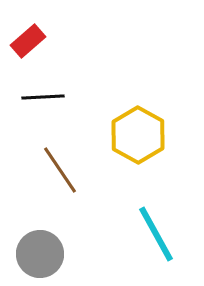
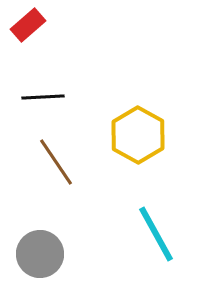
red rectangle: moved 16 px up
brown line: moved 4 px left, 8 px up
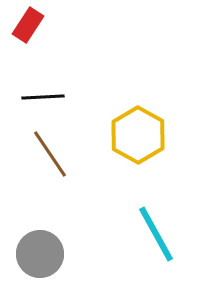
red rectangle: rotated 16 degrees counterclockwise
brown line: moved 6 px left, 8 px up
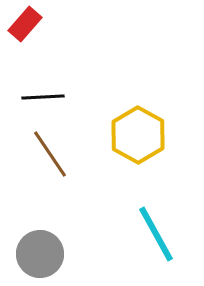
red rectangle: moved 3 px left, 1 px up; rotated 8 degrees clockwise
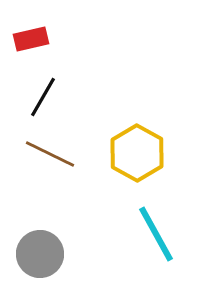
red rectangle: moved 6 px right, 15 px down; rotated 36 degrees clockwise
black line: rotated 57 degrees counterclockwise
yellow hexagon: moved 1 px left, 18 px down
brown line: rotated 30 degrees counterclockwise
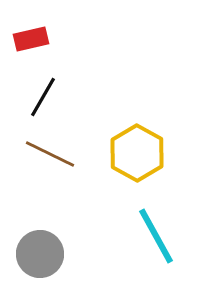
cyan line: moved 2 px down
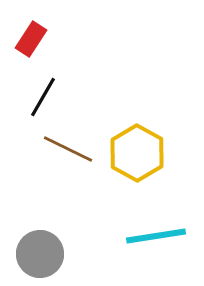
red rectangle: rotated 44 degrees counterclockwise
brown line: moved 18 px right, 5 px up
cyan line: rotated 70 degrees counterclockwise
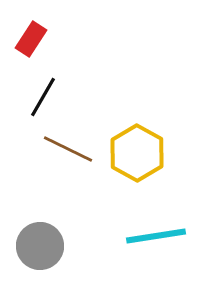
gray circle: moved 8 px up
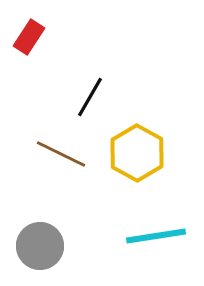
red rectangle: moved 2 px left, 2 px up
black line: moved 47 px right
brown line: moved 7 px left, 5 px down
